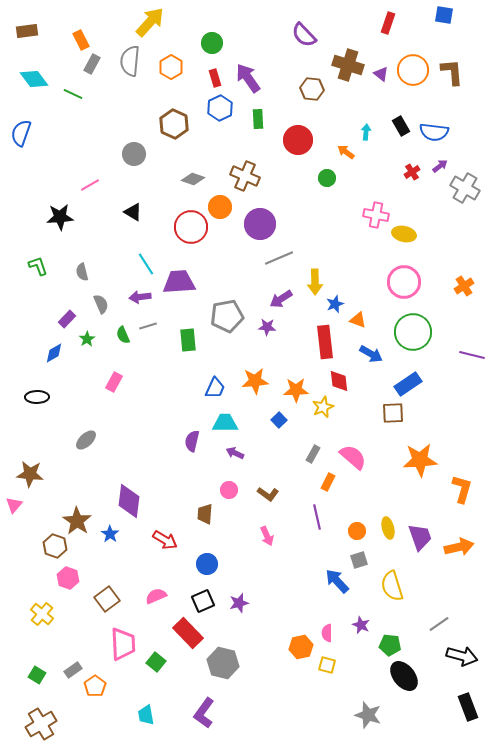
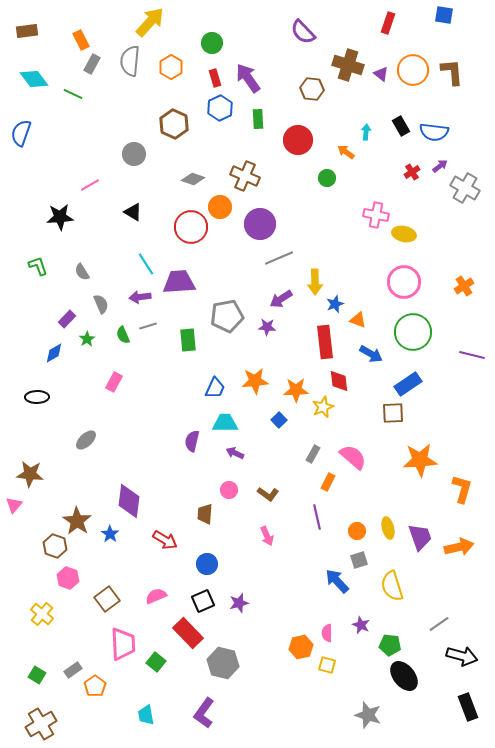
purple semicircle at (304, 35): moved 1 px left, 3 px up
gray semicircle at (82, 272): rotated 18 degrees counterclockwise
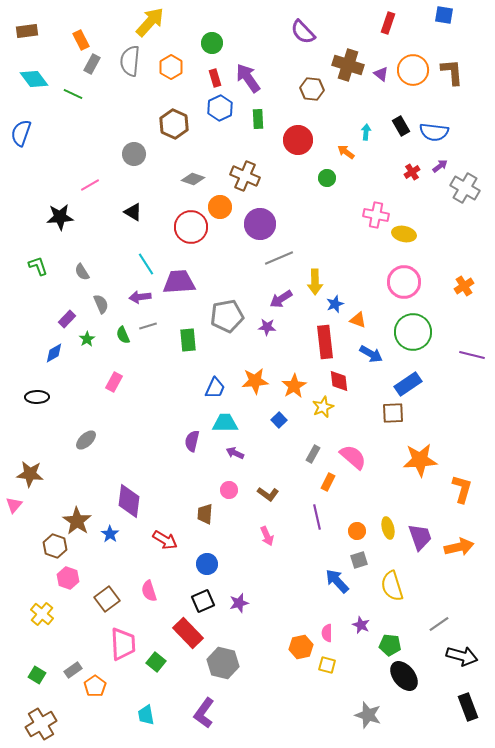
orange star at (296, 390): moved 2 px left, 4 px up; rotated 30 degrees counterclockwise
pink semicircle at (156, 596): moved 7 px left, 5 px up; rotated 85 degrees counterclockwise
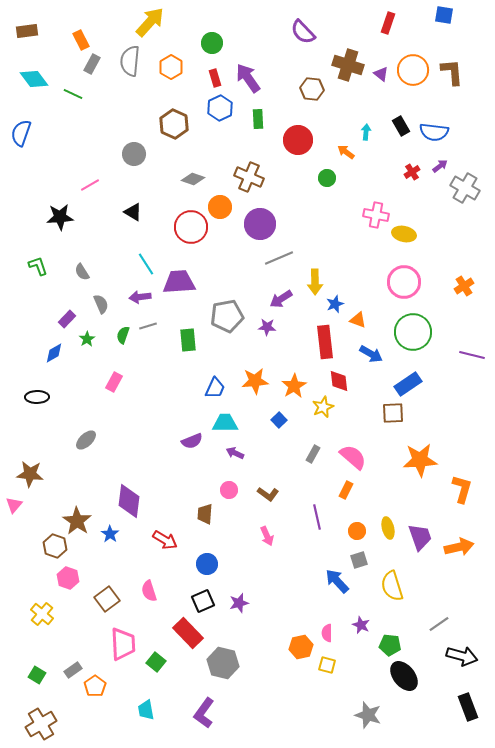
brown cross at (245, 176): moved 4 px right, 1 px down
green semicircle at (123, 335): rotated 42 degrees clockwise
purple semicircle at (192, 441): rotated 125 degrees counterclockwise
orange rectangle at (328, 482): moved 18 px right, 8 px down
cyan trapezoid at (146, 715): moved 5 px up
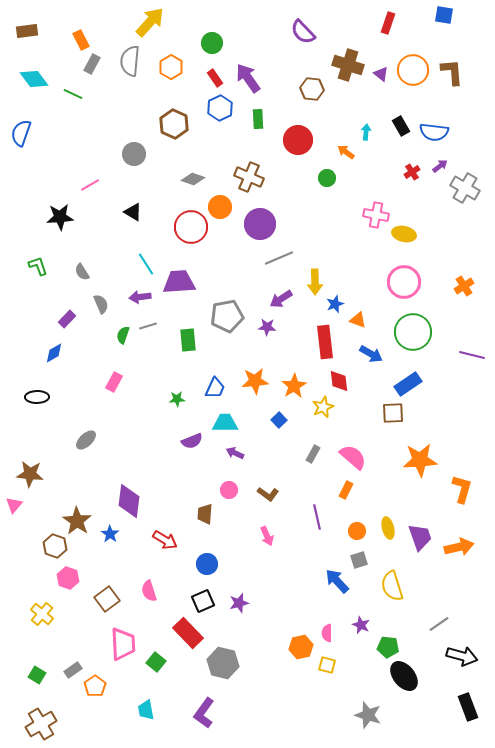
red rectangle at (215, 78): rotated 18 degrees counterclockwise
green star at (87, 339): moved 90 px right, 60 px down; rotated 28 degrees clockwise
green pentagon at (390, 645): moved 2 px left, 2 px down
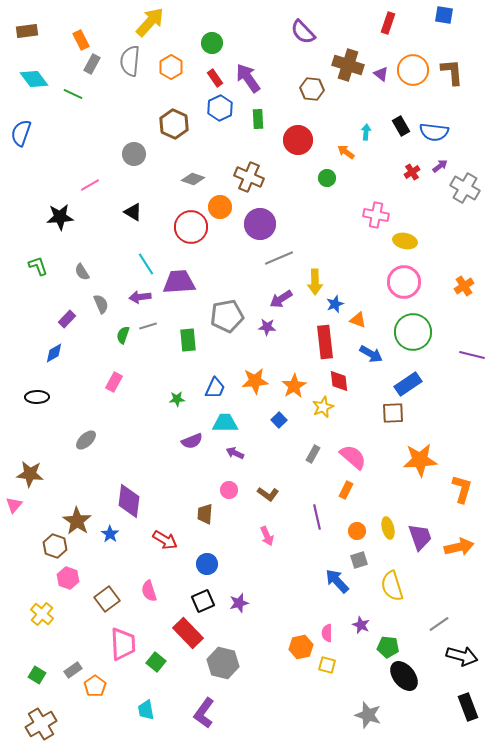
yellow ellipse at (404, 234): moved 1 px right, 7 px down
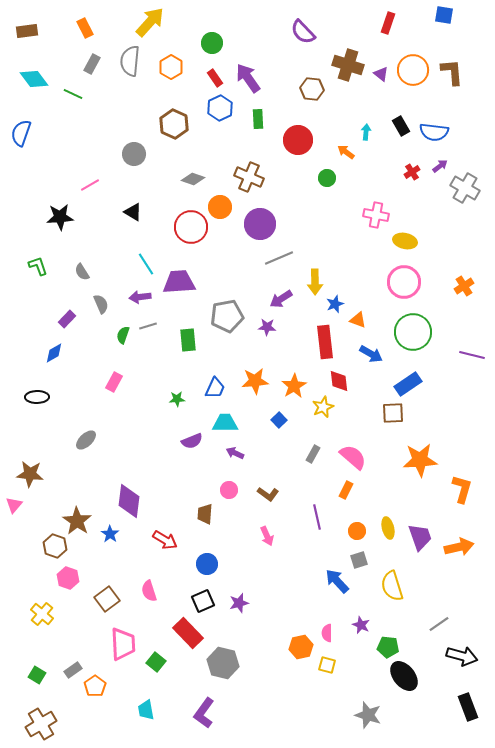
orange rectangle at (81, 40): moved 4 px right, 12 px up
